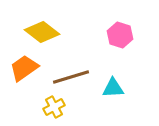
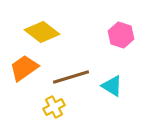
pink hexagon: moved 1 px right
cyan triangle: moved 1 px left, 2 px up; rotated 35 degrees clockwise
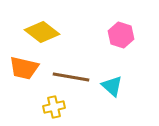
orange trapezoid: rotated 132 degrees counterclockwise
brown line: rotated 27 degrees clockwise
cyan triangle: rotated 10 degrees clockwise
yellow cross: rotated 15 degrees clockwise
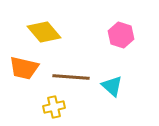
yellow diamond: moved 2 px right; rotated 12 degrees clockwise
brown line: rotated 6 degrees counterclockwise
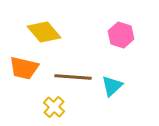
brown line: moved 2 px right
cyan triangle: rotated 35 degrees clockwise
yellow cross: rotated 35 degrees counterclockwise
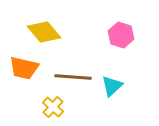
yellow cross: moved 1 px left
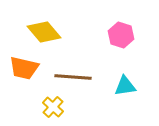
cyan triangle: moved 13 px right; rotated 35 degrees clockwise
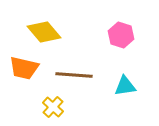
brown line: moved 1 px right, 2 px up
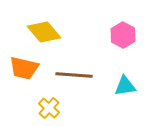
pink hexagon: moved 2 px right; rotated 10 degrees clockwise
yellow cross: moved 4 px left, 1 px down
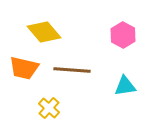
brown line: moved 2 px left, 5 px up
